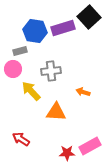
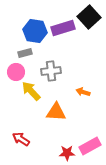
gray rectangle: moved 5 px right, 2 px down
pink circle: moved 3 px right, 3 px down
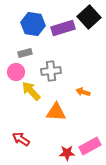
blue hexagon: moved 2 px left, 7 px up
